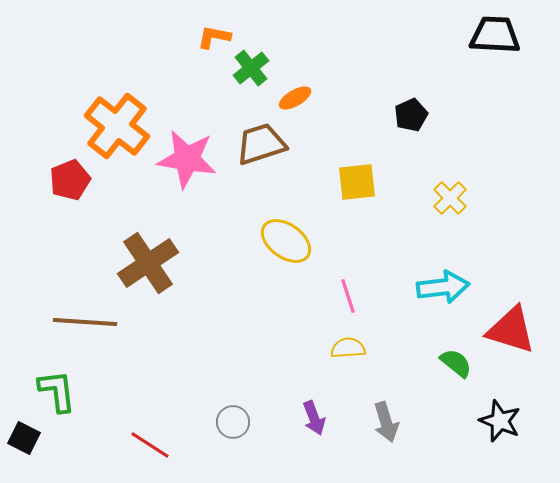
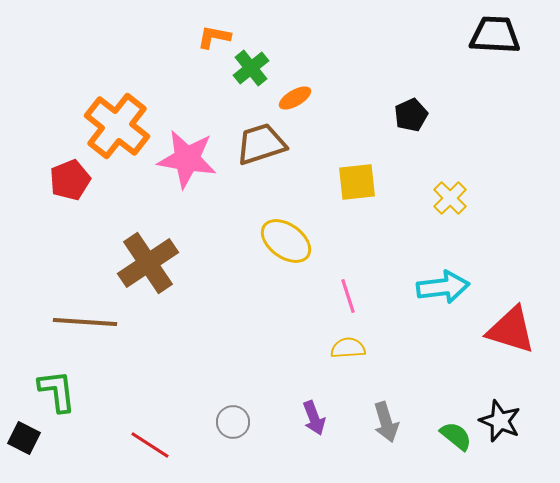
green semicircle: moved 73 px down
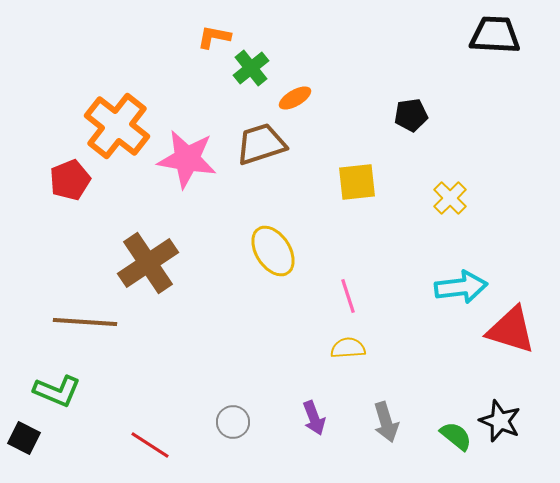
black pentagon: rotated 16 degrees clockwise
yellow ellipse: moved 13 px left, 10 px down; rotated 21 degrees clockwise
cyan arrow: moved 18 px right
green L-shape: rotated 120 degrees clockwise
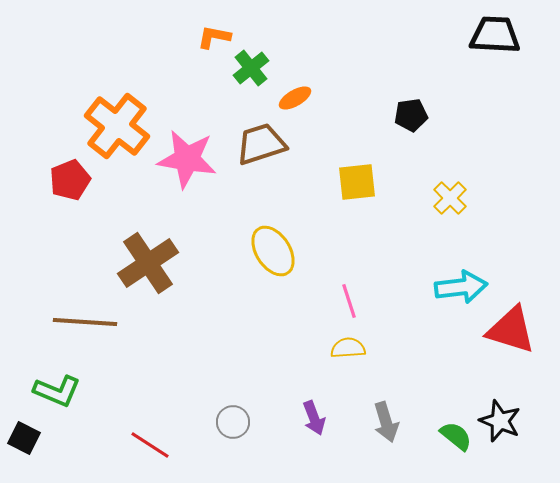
pink line: moved 1 px right, 5 px down
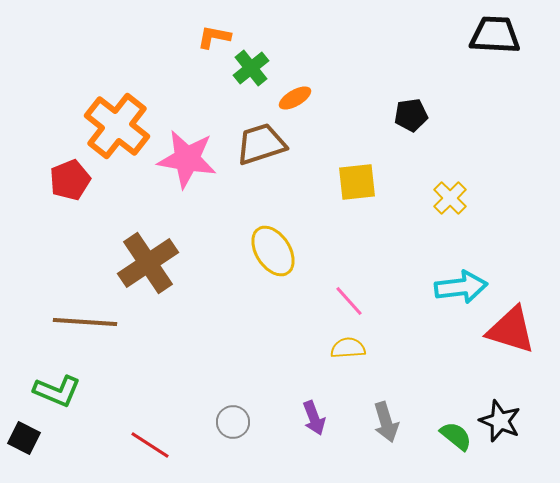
pink line: rotated 24 degrees counterclockwise
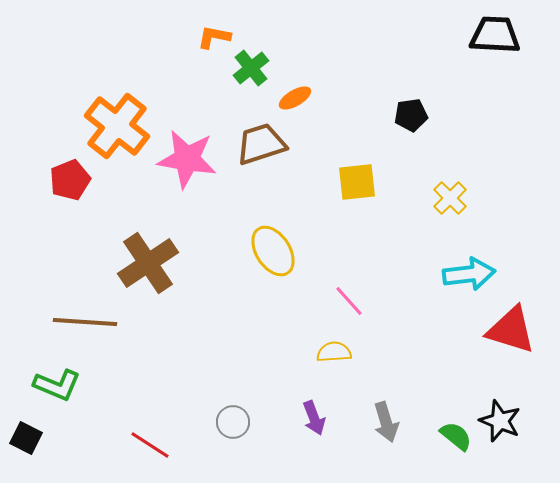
cyan arrow: moved 8 px right, 13 px up
yellow semicircle: moved 14 px left, 4 px down
green L-shape: moved 6 px up
black square: moved 2 px right
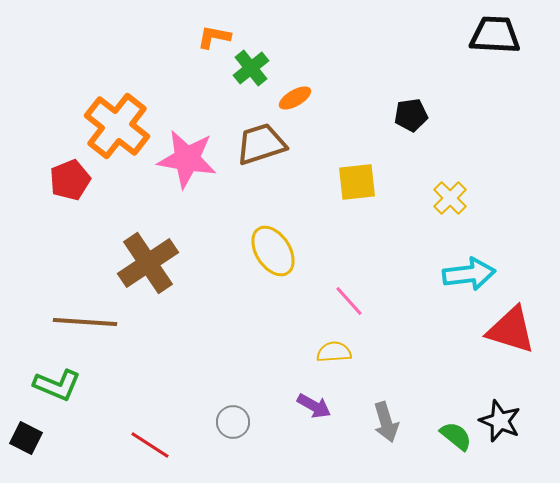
purple arrow: moved 12 px up; rotated 40 degrees counterclockwise
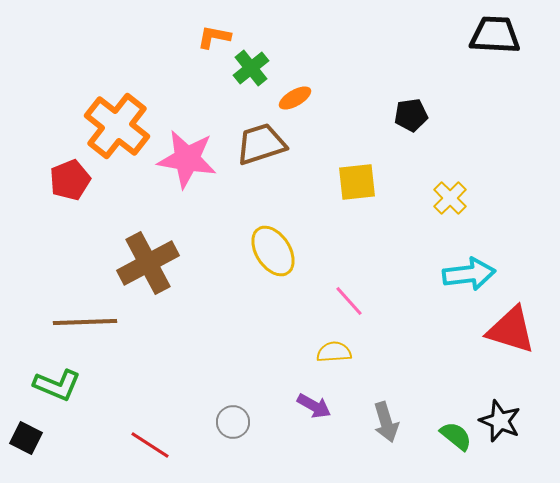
brown cross: rotated 6 degrees clockwise
brown line: rotated 6 degrees counterclockwise
